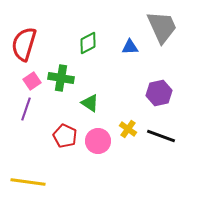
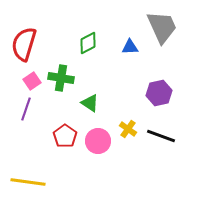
red pentagon: rotated 10 degrees clockwise
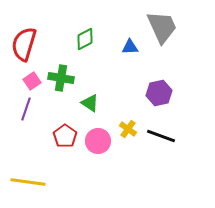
green diamond: moved 3 px left, 4 px up
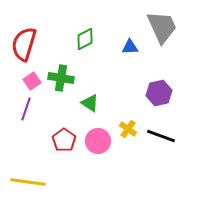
red pentagon: moved 1 px left, 4 px down
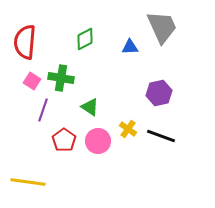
red semicircle: moved 1 px right, 2 px up; rotated 12 degrees counterclockwise
pink square: rotated 24 degrees counterclockwise
green triangle: moved 4 px down
purple line: moved 17 px right, 1 px down
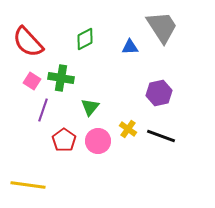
gray trapezoid: rotated 9 degrees counterclockwise
red semicircle: moved 3 px right; rotated 48 degrees counterclockwise
green triangle: rotated 36 degrees clockwise
yellow line: moved 3 px down
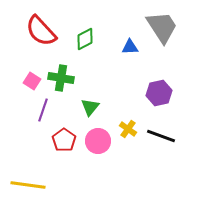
red semicircle: moved 13 px right, 11 px up
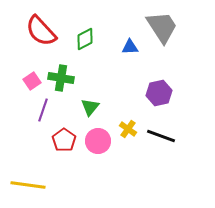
pink square: rotated 24 degrees clockwise
